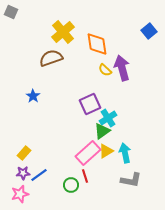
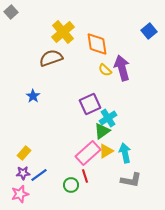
gray square: rotated 24 degrees clockwise
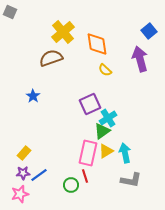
gray square: moved 1 px left; rotated 24 degrees counterclockwise
purple arrow: moved 18 px right, 9 px up
pink rectangle: rotated 35 degrees counterclockwise
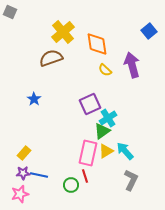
purple arrow: moved 8 px left, 6 px down
blue star: moved 1 px right, 3 px down
cyan arrow: moved 2 px up; rotated 30 degrees counterclockwise
blue line: rotated 48 degrees clockwise
gray L-shape: rotated 75 degrees counterclockwise
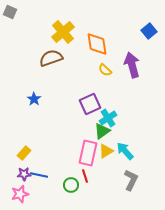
purple star: moved 1 px right, 1 px down
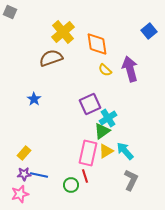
purple arrow: moved 2 px left, 4 px down
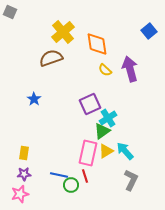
yellow rectangle: rotated 32 degrees counterclockwise
blue line: moved 20 px right
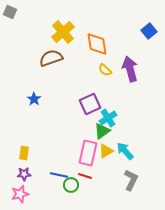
red line: rotated 56 degrees counterclockwise
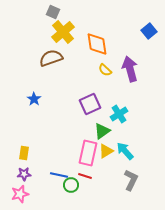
gray square: moved 43 px right
cyan cross: moved 11 px right, 4 px up
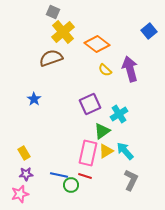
orange diamond: rotated 45 degrees counterclockwise
yellow rectangle: rotated 40 degrees counterclockwise
purple star: moved 2 px right
